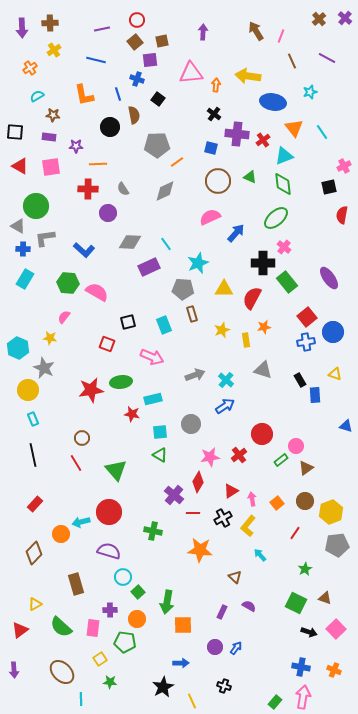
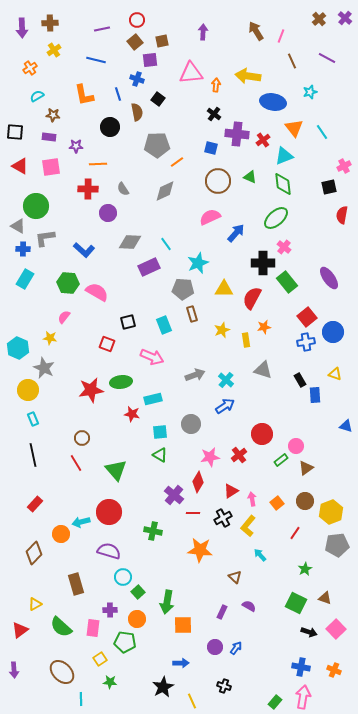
brown semicircle at (134, 115): moved 3 px right, 3 px up
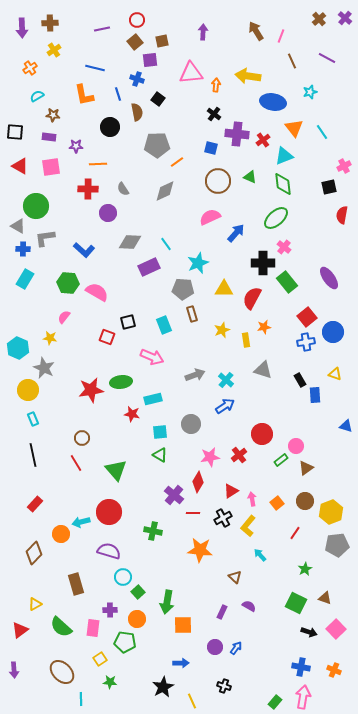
blue line at (96, 60): moved 1 px left, 8 px down
red square at (107, 344): moved 7 px up
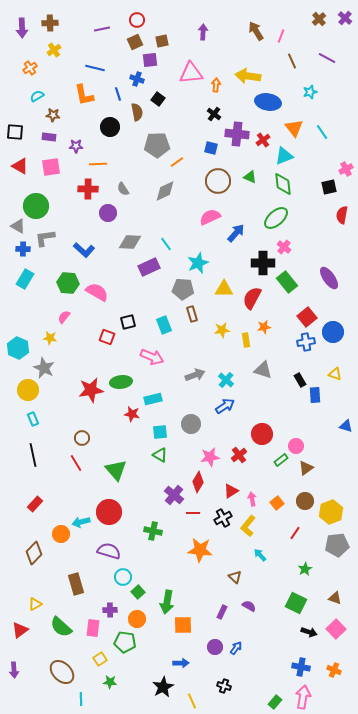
brown square at (135, 42): rotated 14 degrees clockwise
blue ellipse at (273, 102): moved 5 px left
pink cross at (344, 166): moved 2 px right, 3 px down
yellow star at (222, 330): rotated 14 degrees clockwise
brown triangle at (325, 598): moved 10 px right
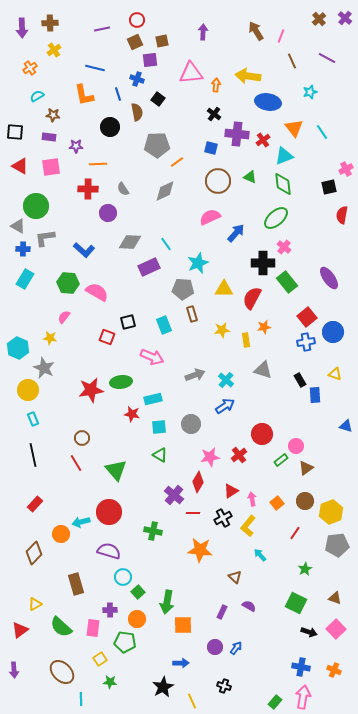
cyan square at (160, 432): moved 1 px left, 5 px up
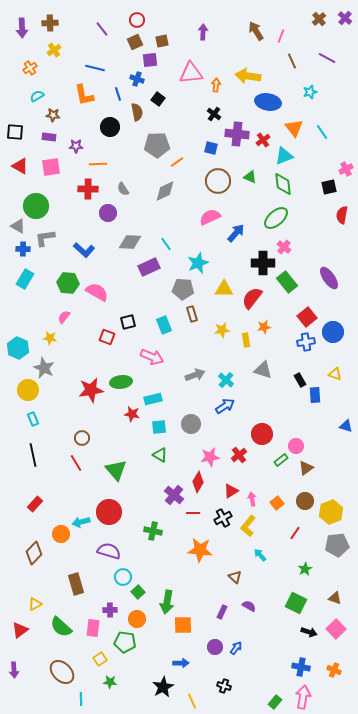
purple line at (102, 29): rotated 63 degrees clockwise
red semicircle at (252, 298): rotated 10 degrees clockwise
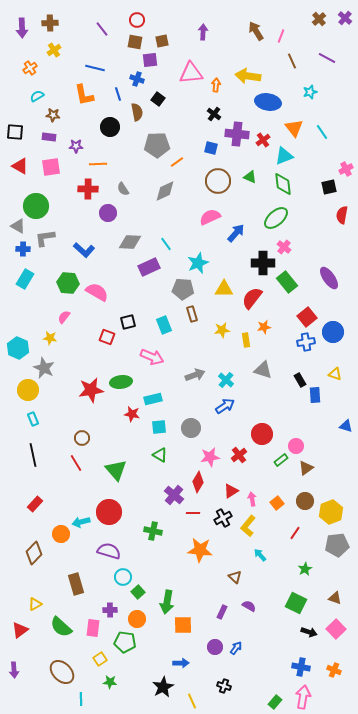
brown square at (135, 42): rotated 35 degrees clockwise
gray circle at (191, 424): moved 4 px down
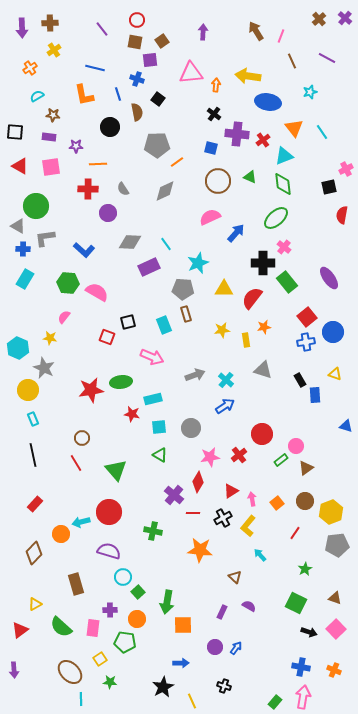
brown square at (162, 41): rotated 24 degrees counterclockwise
brown rectangle at (192, 314): moved 6 px left
brown ellipse at (62, 672): moved 8 px right
